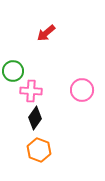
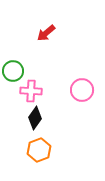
orange hexagon: rotated 20 degrees clockwise
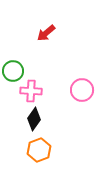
black diamond: moved 1 px left, 1 px down
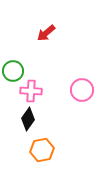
black diamond: moved 6 px left
orange hexagon: moved 3 px right; rotated 10 degrees clockwise
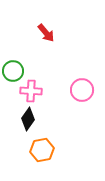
red arrow: rotated 90 degrees counterclockwise
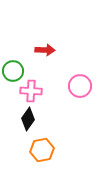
red arrow: moved 1 px left, 17 px down; rotated 48 degrees counterclockwise
pink circle: moved 2 px left, 4 px up
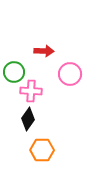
red arrow: moved 1 px left, 1 px down
green circle: moved 1 px right, 1 px down
pink circle: moved 10 px left, 12 px up
orange hexagon: rotated 10 degrees clockwise
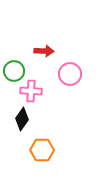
green circle: moved 1 px up
black diamond: moved 6 px left
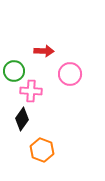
orange hexagon: rotated 20 degrees clockwise
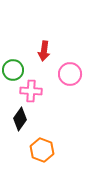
red arrow: rotated 96 degrees clockwise
green circle: moved 1 px left, 1 px up
black diamond: moved 2 px left
